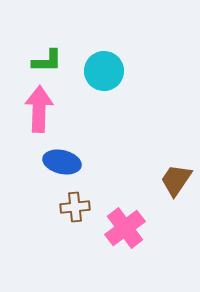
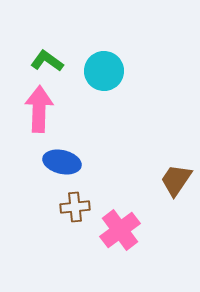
green L-shape: rotated 144 degrees counterclockwise
pink cross: moved 5 px left, 2 px down
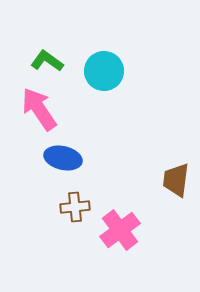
pink arrow: rotated 36 degrees counterclockwise
blue ellipse: moved 1 px right, 4 px up
brown trapezoid: rotated 27 degrees counterclockwise
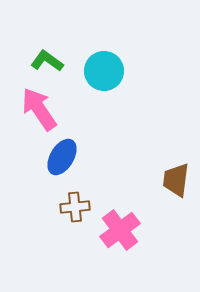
blue ellipse: moved 1 px left, 1 px up; rotated 72 degrees counterclockwise
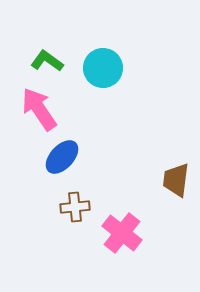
cyan circle: moved 1 px left, 3 px up
blue ellipse: rotated 12 degrees clockwise
pink cross: moved 2 px right, 3 px down; rotated 15 degrees counterclockwise
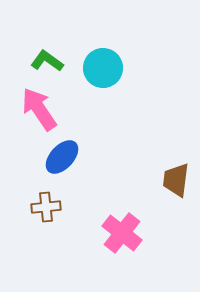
brown cross: moved 29 px left
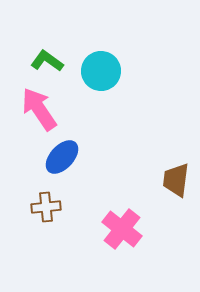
cyan circle: moved 2 px left, 3 px down
pink cross: moved 4 px up
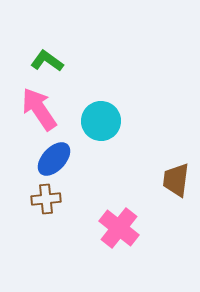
cyan circle: moved 50 px down
blue ellipse: moved 8 px left, 2 px down
brown cross: moved 8 px up
pink cross: moved 3 px left, 1 px up
